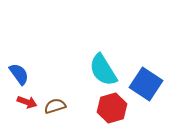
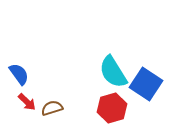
cyan semicircle: moved 10 px right, 2 px down
red arrow: rotated 24 degrees clockwise
brown semicircle: moved 3 px left, 2 px down
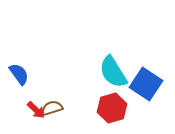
red arrow: moved 9 px right, 8 px down
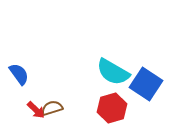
cyan semicircle: rotated 28 degrees counterclockwise
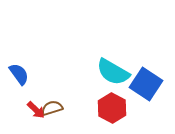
red hexagon: rotated 16 degrees counterclockwise
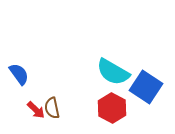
blue square: moved 3 px down
brown semicircle: rotated 85 degrees counterclockwise
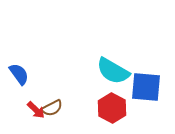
cyan semicircle: moved 1 px up
blue square: rotated 28 degrees counterclockwise
brown semicircle: rotated 105 degrees counterclockwise
